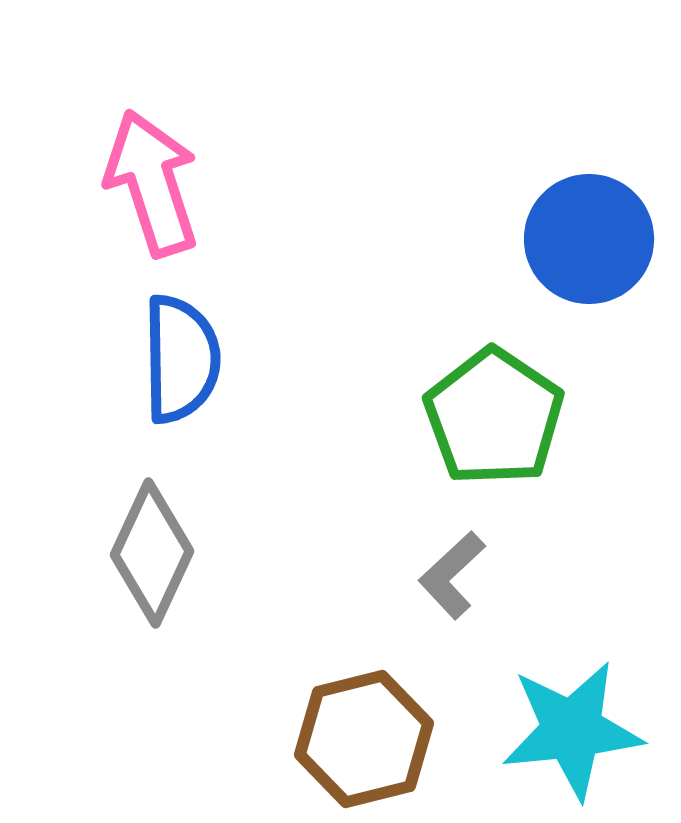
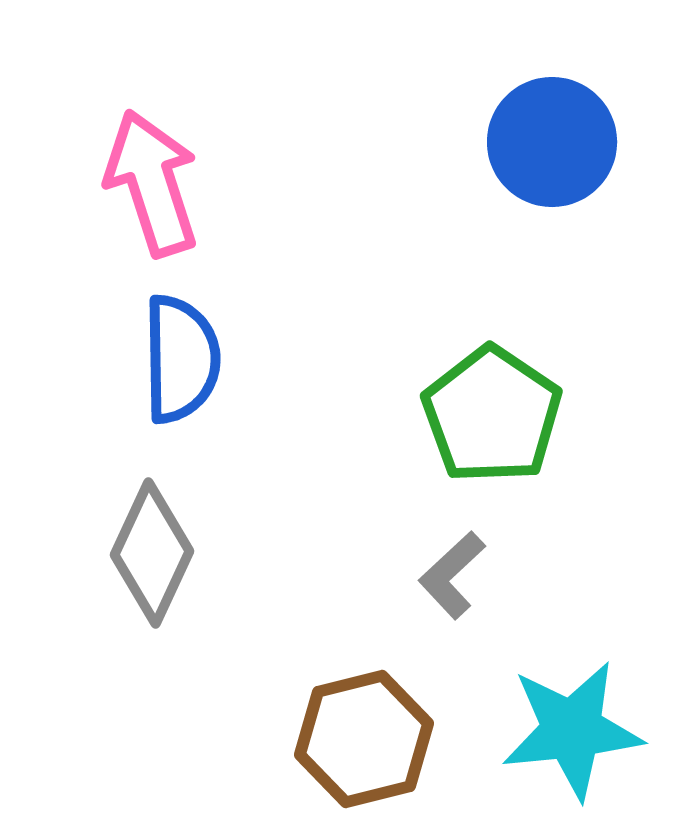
blue circle: moved 37 px left, 97 px up
green pentagon: moved 2 px left, 2 px up
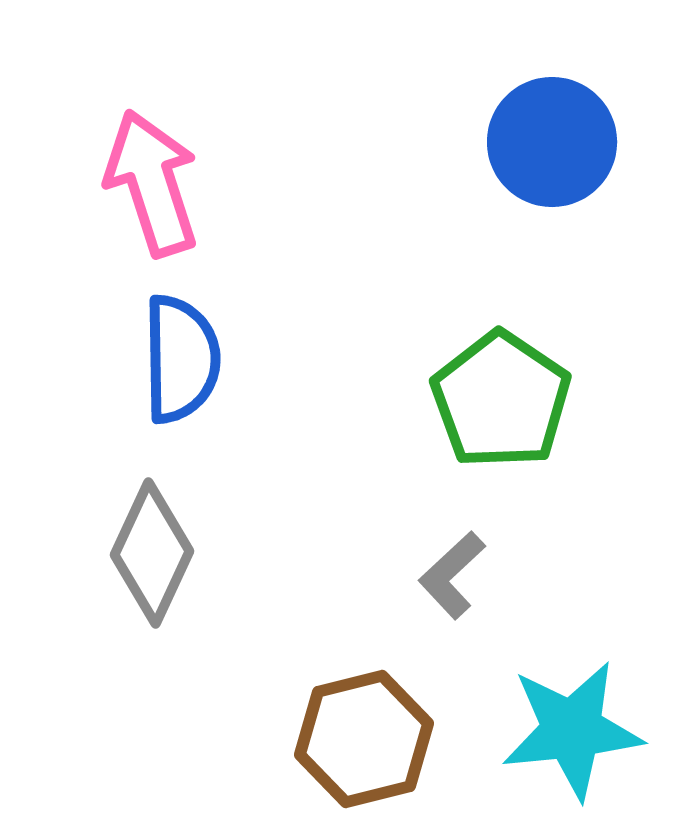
green pentagon: moved 9 px right, 15 px up
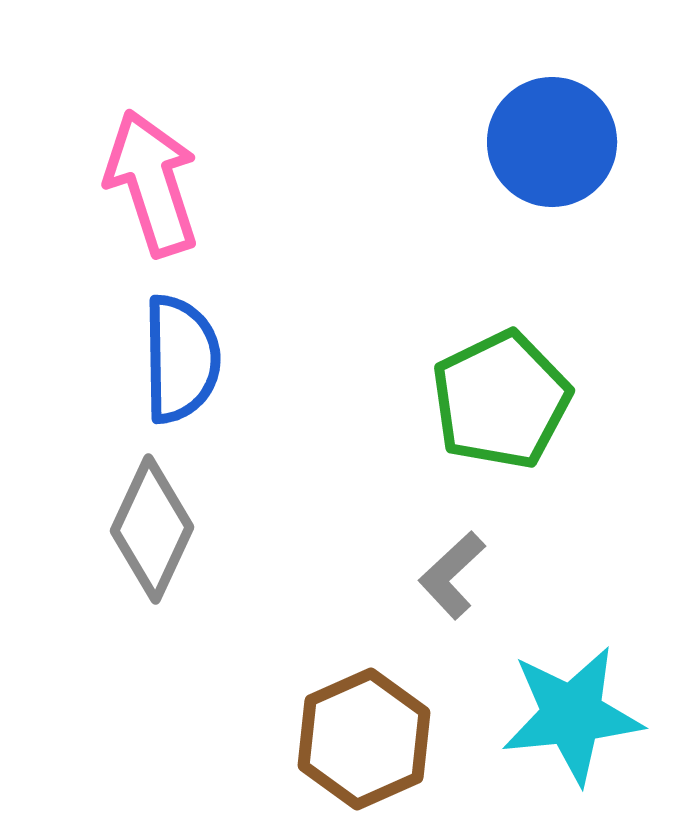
green pentagon: rotated 12 degrees clockwise
gray diamond: moved 24 px up
cyan star: moved 15 px up
brown hexagon: rotated 10 degrees counterclockwise
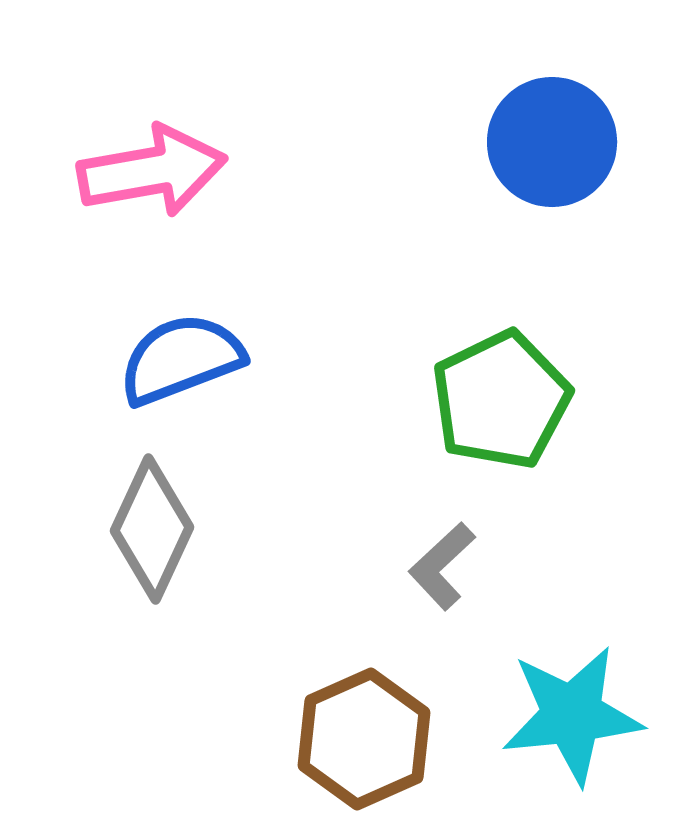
pink arrow: moved 12 px up; rotated 98 degrees clockwise
blue semicircle: rotated 110 degrees counterclockwise
gray L-shape: moved 10 px left, 9 px up
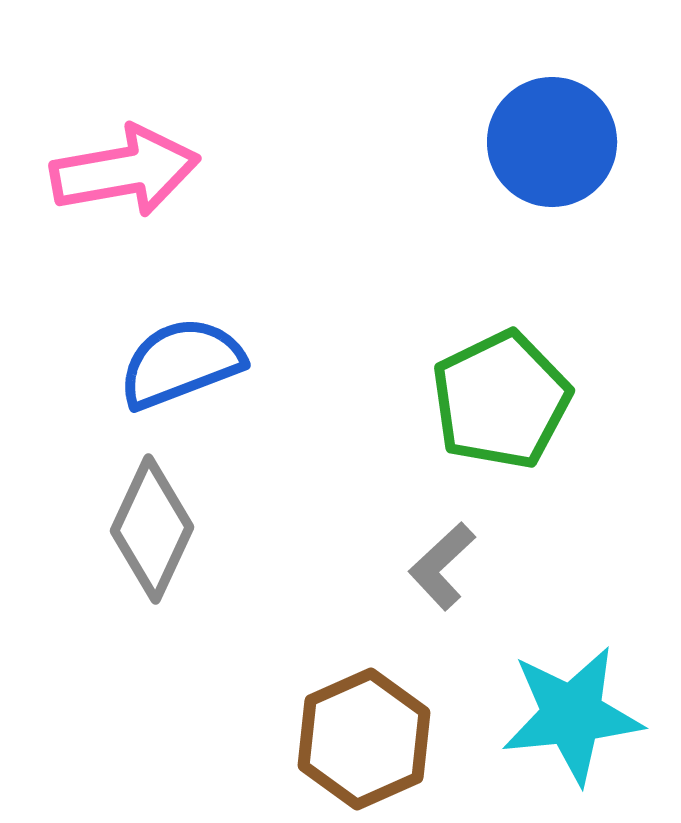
pink arrow: moved 27 px left
blue semicircle: moved 4 px down
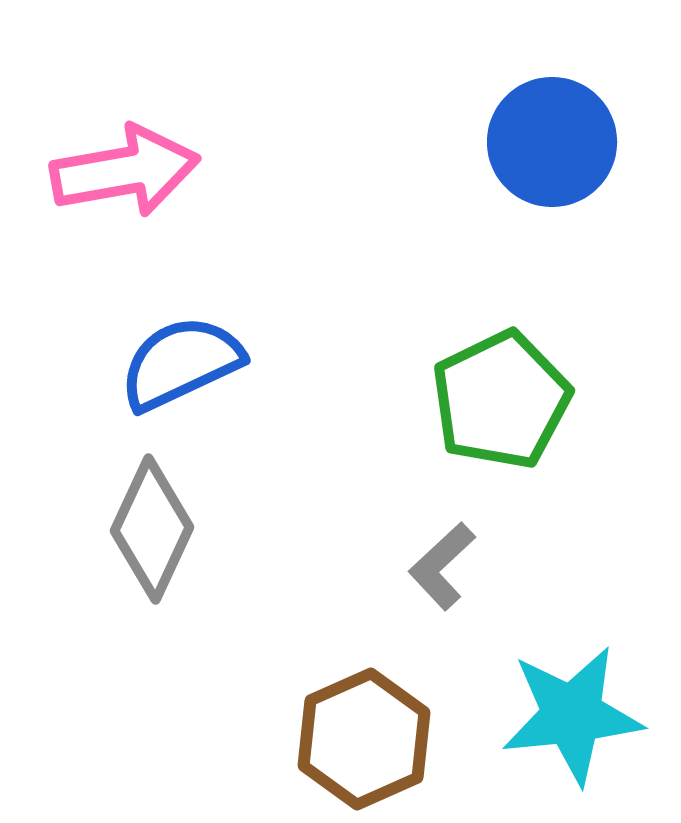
blue semicircle: rotated 4 degrees counterclockwise
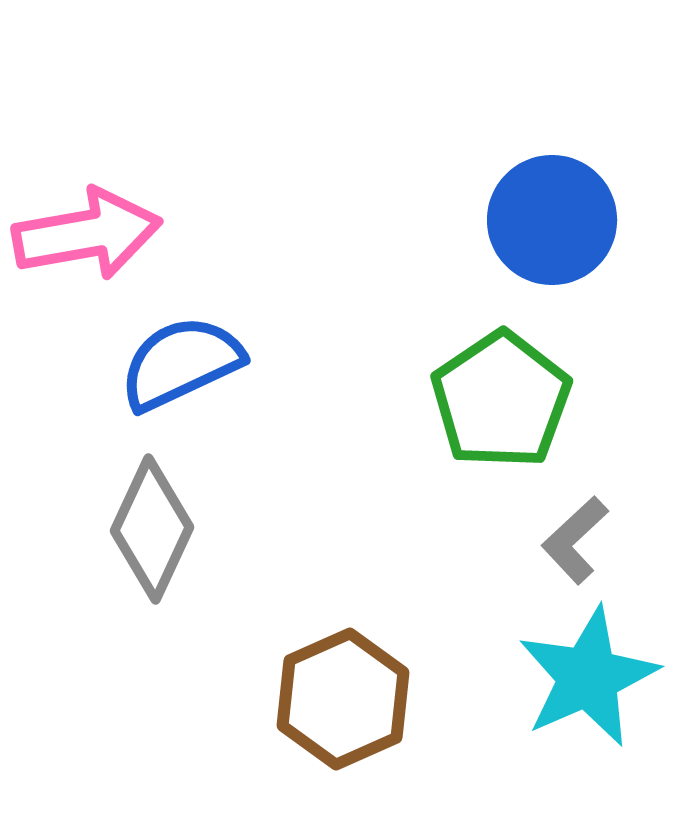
blue circle: moved 78 px down
pink arrow: moved 38 px left, 63 px down
green pentagon: rotated 8 degrees counterclockwise
gray L-shape: moved 133 px right, 26 px up
cyan star: moved 16 px right, 38 px up; rotated 18 degrees counterclockwise
brown hexagon: moved 21 px left, 40 px up
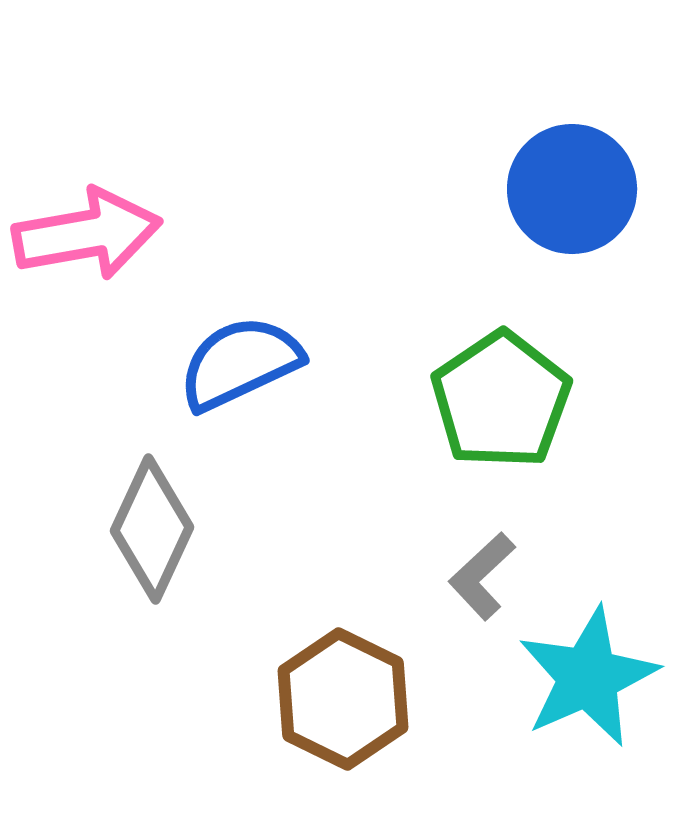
blue circle: moved 20 px right, 31 px up
blue semicircle: moved 59 px right
gray L-shape: moved 93 px left, 36 px down
brown hexagon: rotated 10 degrees counterclockwise
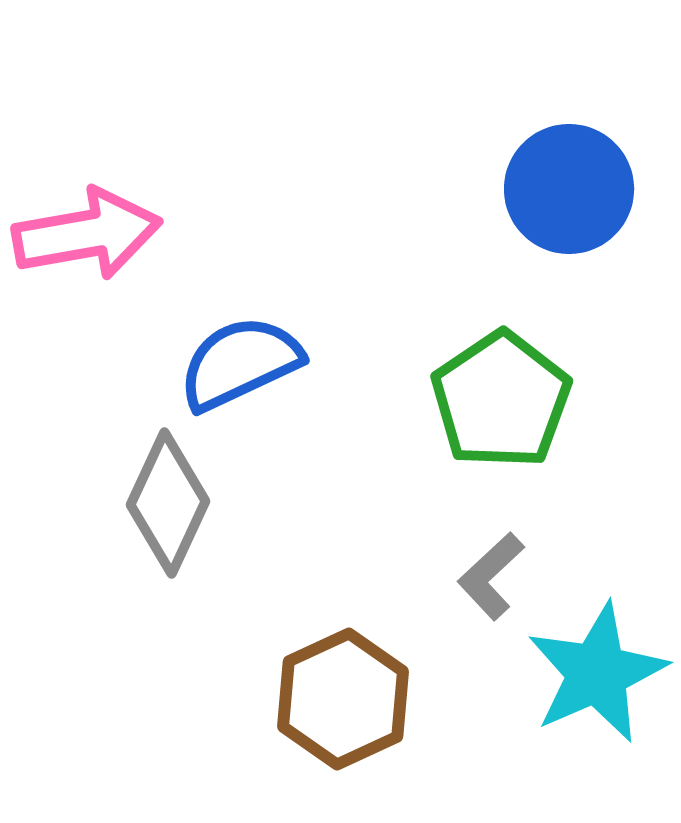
blue circle: moved 3 px left
gray diamond: moved 16 px right, 26 px up
gray L-shape: moved 9 px right
cyan star: moved 9 px right, 4 px up
brown hexagon: rotated 9 degrees clockwise
